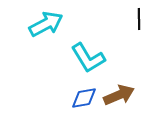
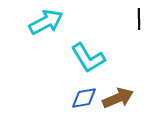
cyan arrow: moved 2 px up
brown arrow: moved 1 px left, 3 px down
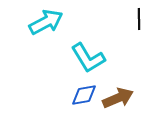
blue diamond: moved 3 px up
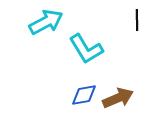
black line: moved 2 px left, 1 px down
cyan L-shape: moved 2 px left, 9 px up
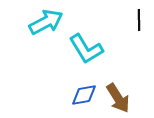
black line: moved 2 px right
brown arrow: rotated 80 degrees clockwise
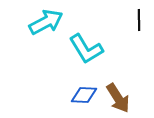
blue diamond: rotated 12 degrees clockwise
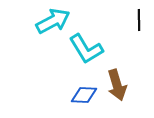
cyan arrow: moved 7 px right, 1 px up
brown arrow: moved 1 px left, 13 px up; rotated 16 degrees clockwise
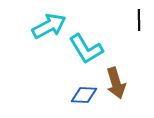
cyan arrow: moved 4 px left, 5 px down
brown arrow: moved 1 px left, 2 px up
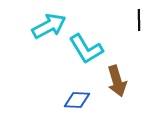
brown arrow: moved 1 px right, 2 px up
blue diamond: moved 7 px left, 5 px down
